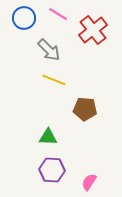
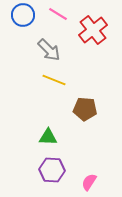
blue circle: moved 1 px left, 3 px up
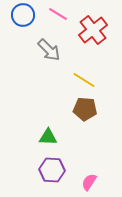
yellow line: moved 30 px right; rotated 10 degrees clockwise
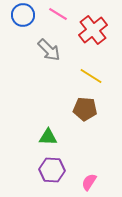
yellow line: moved 7 px right, 4 px up
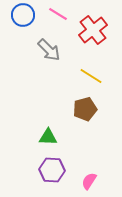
brown pentagon: rotated 20 degrees counterclockwise
pink semicircle: moved 1 px up
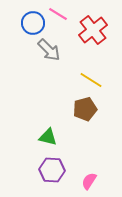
blue circle: moved 10 px right, 8 px down
yellow line: moved 4 px down
green triangle: rotated 12 degrees clockwise
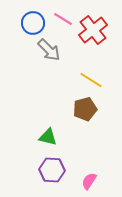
pink line: moved 5 px right, 5 px down
